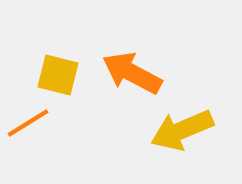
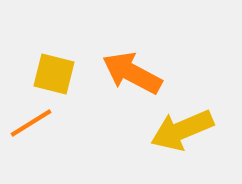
yellow square: moved 4 px left, 1 px up
orange line: moved 3 px right
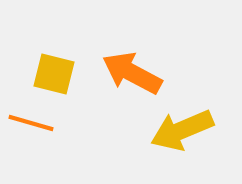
orange line: rotated 48 degrees clockwise
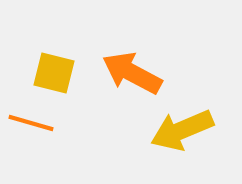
yellow square: moved 1 px up
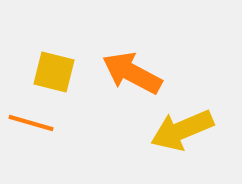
yellow square: moved 1 px up
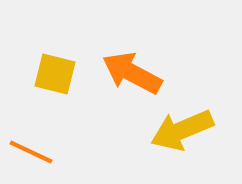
yellow square: moved 1 px right, 2 px down
orange line: moved 29 px down; rotated 9 degrees clockwise
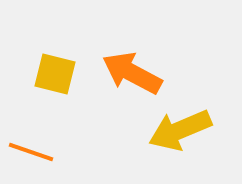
yellow arrow: moved 2 px left
orange line: rotated 6 degrees counterclockwise
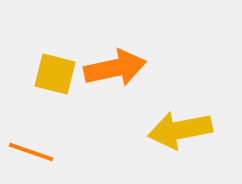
orange arrow: moved 17 px left, 5 px up; rotated 140 degrees clockwise
yellow arrow: rotated 12 degrees clockwise
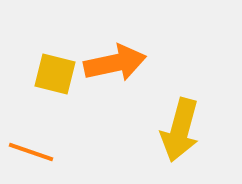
orange arrow: moved 5 px up
yellow arrow: rotated 64 degrees counterclockwise
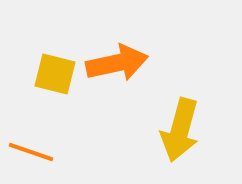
orange arrow: moved 2 px right
